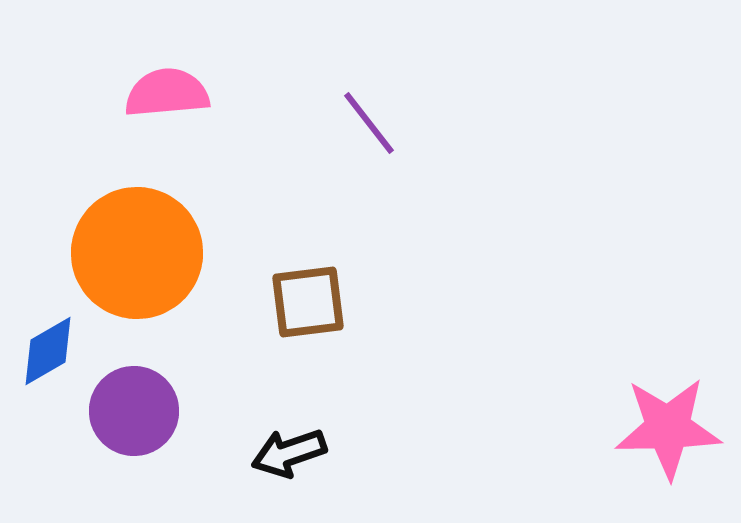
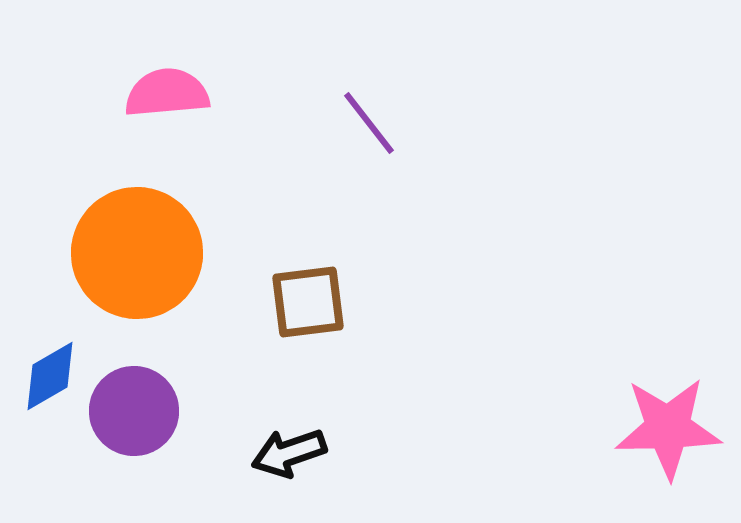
blue diamond: moved 2 px right, 25 px down
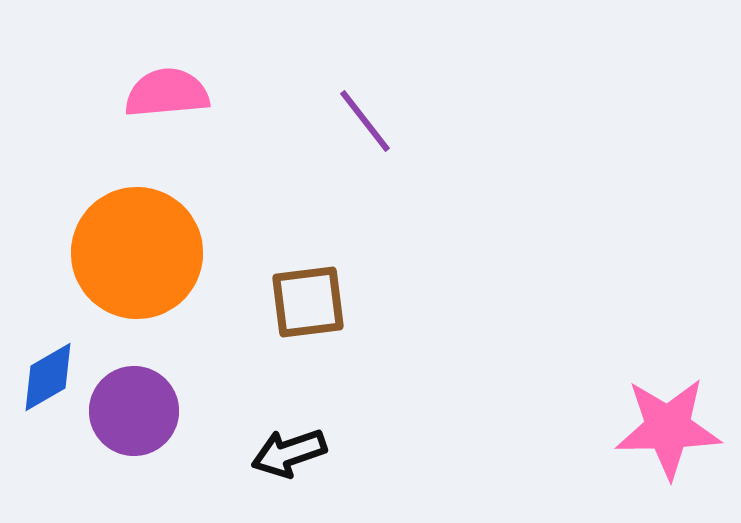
purple line: moved 4 px left, 2 px up
blue diamond: moved 2 px left, 1 px down
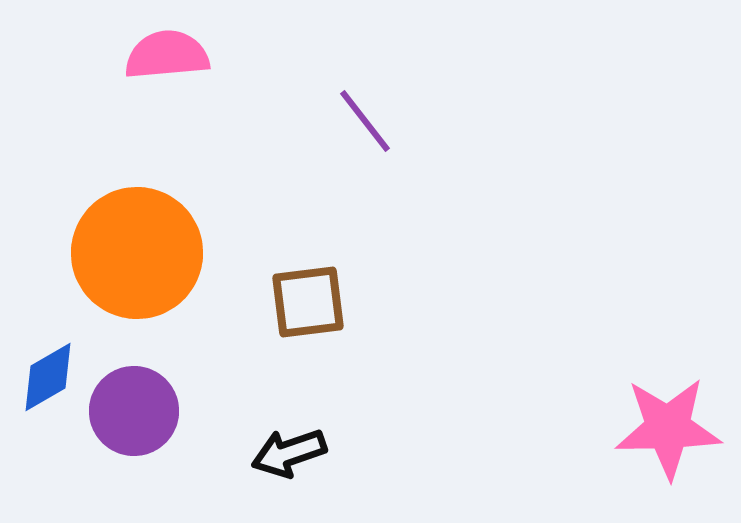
pink semicircle: moved 38 px up
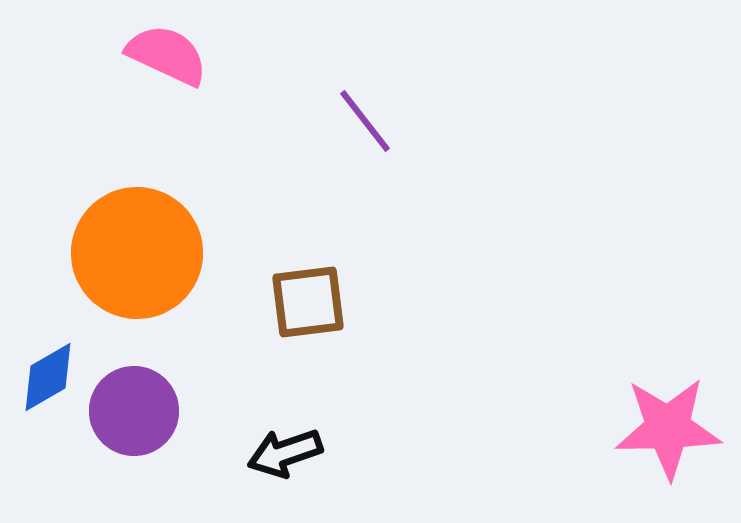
pink semicircle: rotated 30 degrees clockwise
black arrow: moved 4 px left
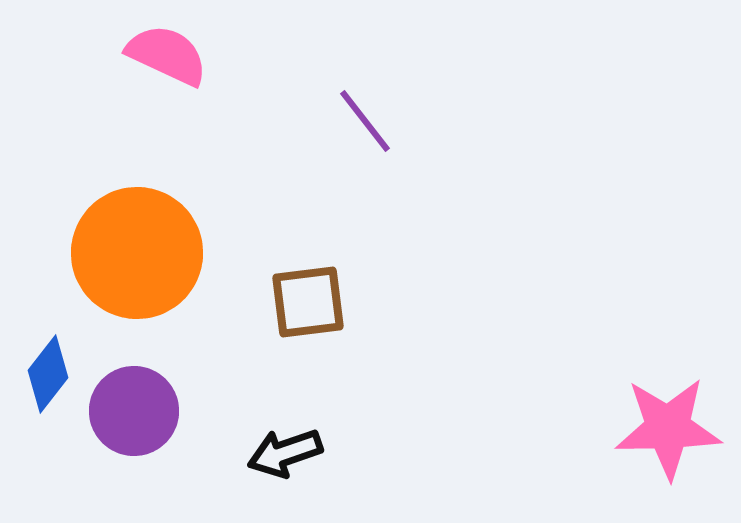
blue diamond: moved 3 px up; rotated 22 degrees counterclockwise
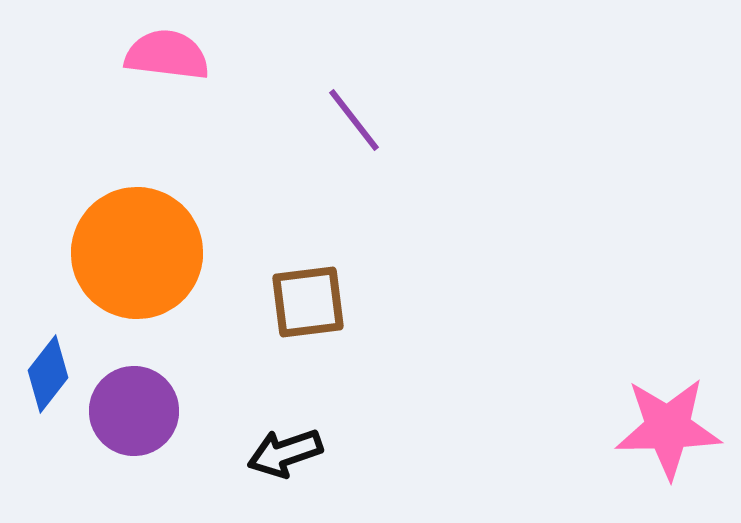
pink semicircle: rotated 18 degrees counterclockwise
purple line: moved 11 px left, 1 px up
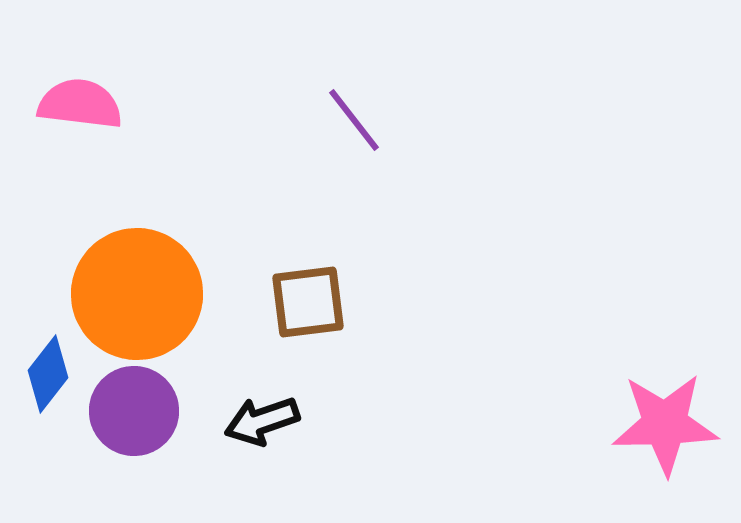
pink semicircle: moved 87 px left, 49 px down
orange circle: moved 41 px down
pink star: moved 3 px left, 4 px up
black arrow: moved 23 px left, 32 px up
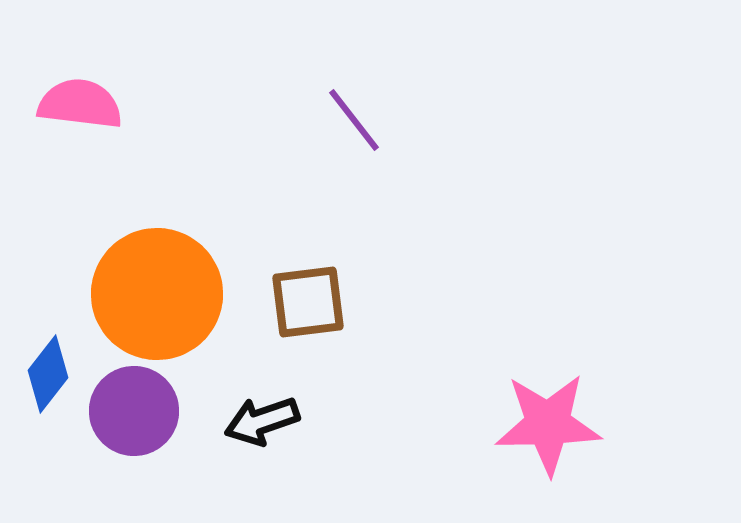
orange circle: moved 20 px right
pink star: moved 117 px left
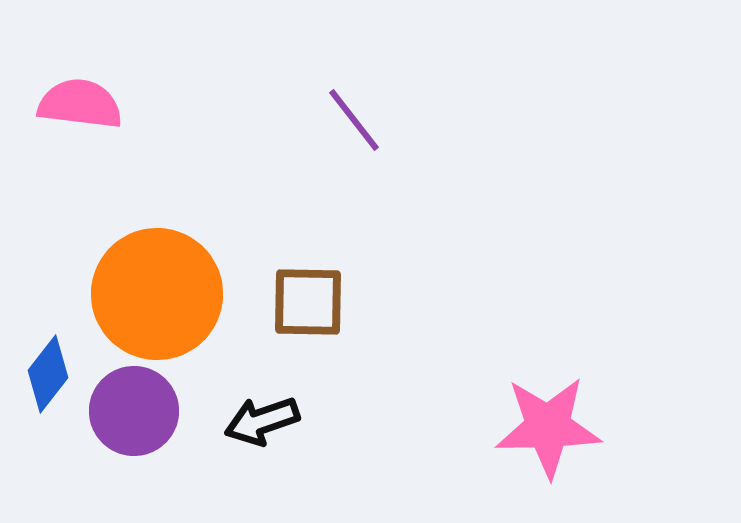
brown square: rotated 8 degrees clockwise
pink star: moved 3 px down
